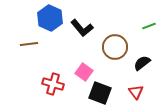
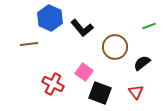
red cross: rotated 10 degrees clockwise
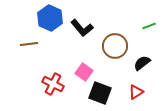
brown circle: moved 1 px up
red triangle: rotated 35 degrees clockwise
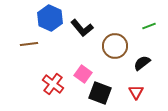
pink square: moved 1 px left, 2 px down
red cross: rotated 10 degrees clockwise
red triangle: rotated 28 degrees counterclockwise
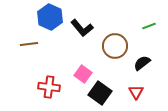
blue hexagon: moved 1 px up
red cross: moved 4 px left, 3 px down; rotated 30 degrees counterclockwise
black square: rotated 15 degrees clockwise
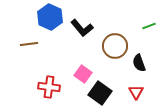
black semicircle: moved 3 px left; rotated 72 degrees counterclockwise
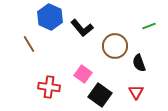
brown line: rotated 66 degrees clockwise
black square: moved 2 px down
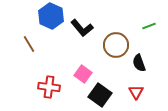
blue hexagon: moved 1 px right, 1 px up
brown circle: moved 1 px right, 1 px up
